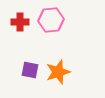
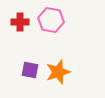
pink hexagon: rotated 15 degrees clockwise
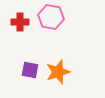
pink hexagon: moved 3 px up
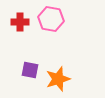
pink hexagon: moved 2 px down
orange star: moved 7 px down
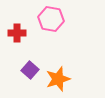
red cross: moved 3 px left, 11 px down
purple square: rotated 30 degrees clockwise
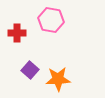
pink hexagon: moved 1 px down
orange star: rotated 15 degrees clockwise
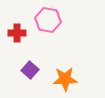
pink hexagon: moved 3 px left
orange star: moved 7 px right
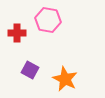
purple square: rotated 12 degrees counterclockwise
orange star: rotated 30 degrees clockwise
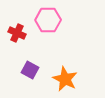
pink hexagon: rotated 10 degrees counterclockwise
red cross: rotated 24 degrees clockwise
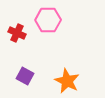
purple square: moved 5 px left, 6 px down
orange star: moved 2 px right, 2 px down
